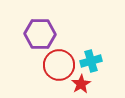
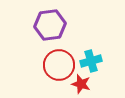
purple hexagon: moved 10 px right, 9 px up; rotated 8 degrees counterclockwise
red star: rotated 24 degrees counterclockwise
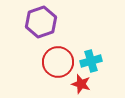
purple hexagon: moved 9 px left, 3 px up; rotated 12 degrees counterclockwise
red circle: moved 1 px left, 3 px up
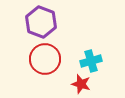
purple hexagon: rotated 20 degrees counterclockwise
red circle: moved 13 px left, 3 px up
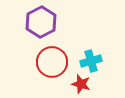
purple hexagon: rotated 12 degrees clockwise
red circle: moved 7 px right, 3 px down
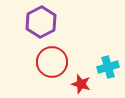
cyan cross: moved 17 px right, 6 px down
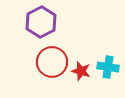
cyan cross: rotated 25 degrees clockwise
red star: moved 13 px up
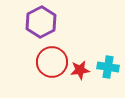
red star: moved 1 px left, 1 px up; rotated 24 degrees counterclockwise
